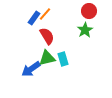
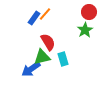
red circle: moved 1 px down
red semicircle: moved 1 px right, 6 px down
green triangle: moved 5 px left, 1 px up
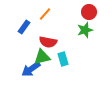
blue rectangle: moved 10 px left, 9 px down
green star: rotated 14 degrees clockwise
red semicircle: rotated 132 degrees clockwise
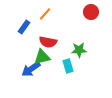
red circle: moved 2 px right
green star: moved 6 px left, 20 px down; rotated 14 degrees clockwise
cyan rectangle: moved 5 px right, 7 px down
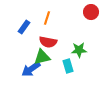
orange line: moved 2 px right, 4 px down; rotated 24 degrees counterclockwise
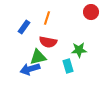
green triangle: moved 4 px left
blue arrow: moved 1 px left; rotated 18 degrees clockwise
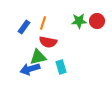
red circle: moved 6 px right, 9 px down
orange line: moved 4 px left, 5 px down
green star: moved 29 px up
cyan rectangle: moved 7 px left, 1 px down
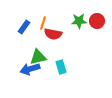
red semicircle: moved 5 px right, 8 px up
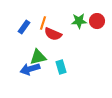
red semicircle: rotated 12 degrees clockwise
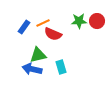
orange line: rotated 48 degrees clockwise
green triangle: moved 2 px up
blue arrow: moved 2 px right; rotated 30 degrees clockwise
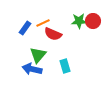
red circle: moved 4 px left
blue rectangle: moved 1 px right, 1 px down
green triangle: rotated 36 degrees counterclockwise
cyan rectangle: moved 4 px right, 1 px up
